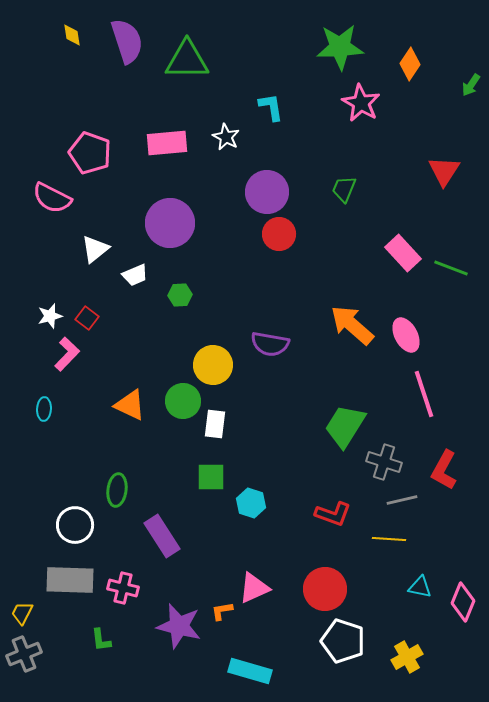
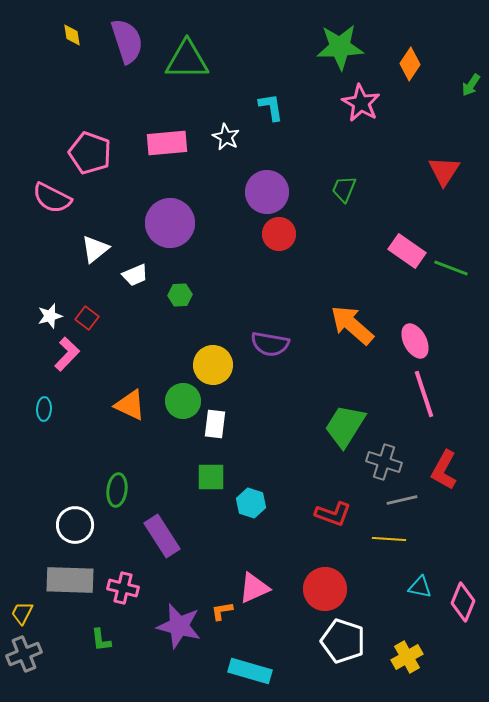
pink rectangle at (403, 253): moved 4 px right, 2 px up; rotated 12 degrees counterclockwise
pink ellipse at (406, 335): moved 9 px right, 6 px down
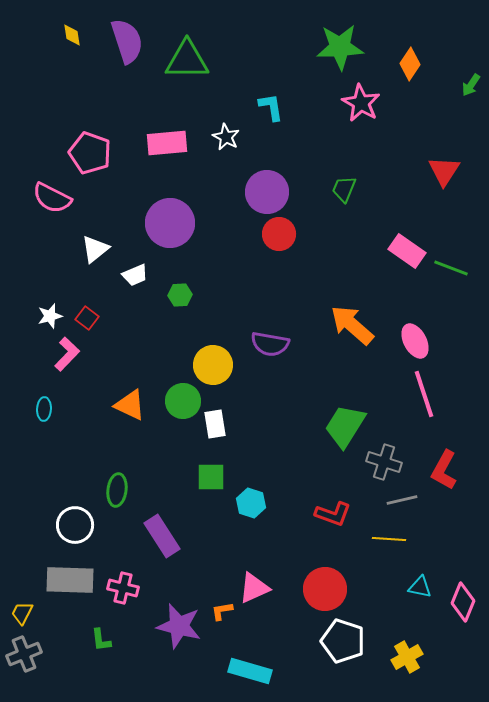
white rectangle at (215, 424): rotated 16 degrees counterclockwise
